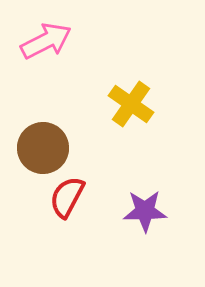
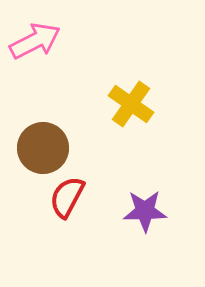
pink arrow: moved 11 px left
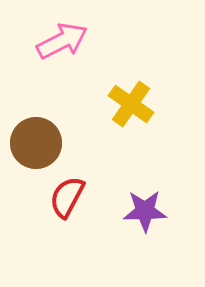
pink arrow: moved 27 px right
brown circle: moved 7 px left, 5 px up
